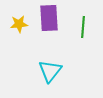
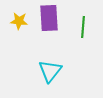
yellow star: moved 3 px up; rotated 12 degrees clockwise
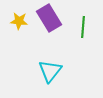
purple rectangle: rotated 28 degrees counterclockwise
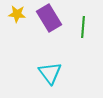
yellow star: moved 2 px left, 7 px up
cyan triangle: moved 2 px down; rotated 15 degrees counterclockwise
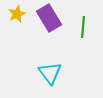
yellow star: rotated 30 degrees counterclockwise
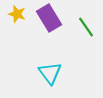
yellow star: rotated 30 degrees counterclockwise
green line: moved 3 px right; rotated 40 degrees counterclockwise
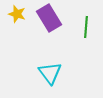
green line: rotated 40 degrees clockwise
